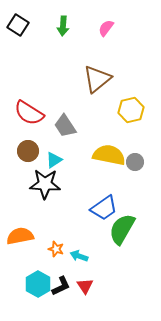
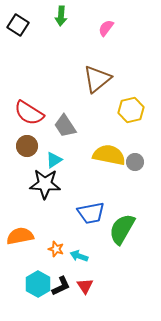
green arrow: moved 2 px left, 10 px up
brown circle: moved 1 px left, 5 px up
blue trapezoid: moved 13 px left, 5 px down; rotated 24 degrees clockwise
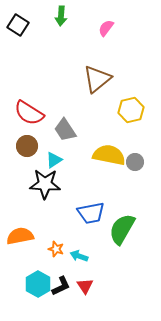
gray trapezoid: moved 4 px down
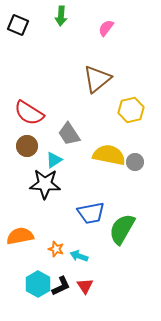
black square: rotated 10 degrees counterclockwise
gray trapezoid: moved 4 px right, 4 px down
